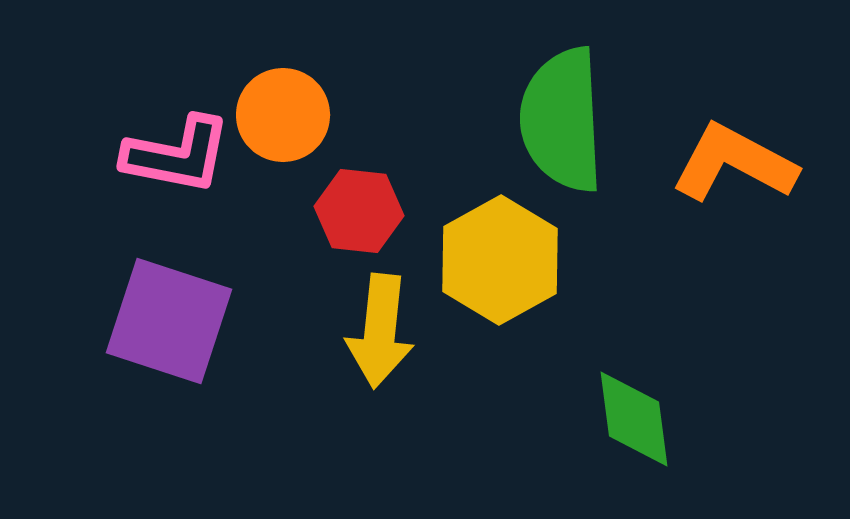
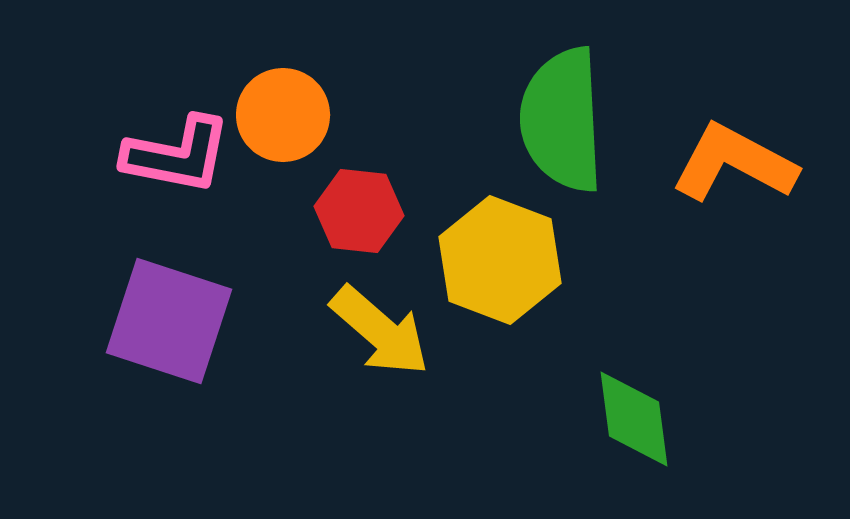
yellow hexagon: rotated 10 degrees counterclockwise
yellow arrow: rotated 55 degrees counterclockwise
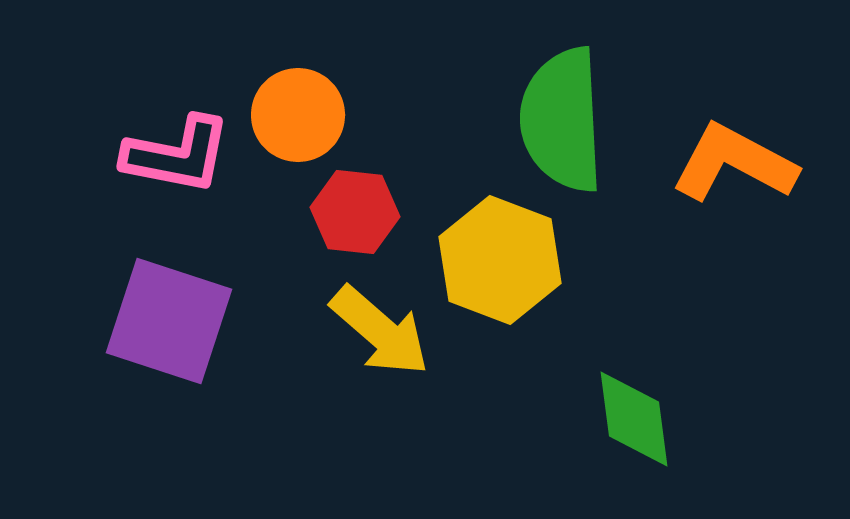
orange circle: moved 15 px right
red hexagon: moved 4 px left, 1 px down
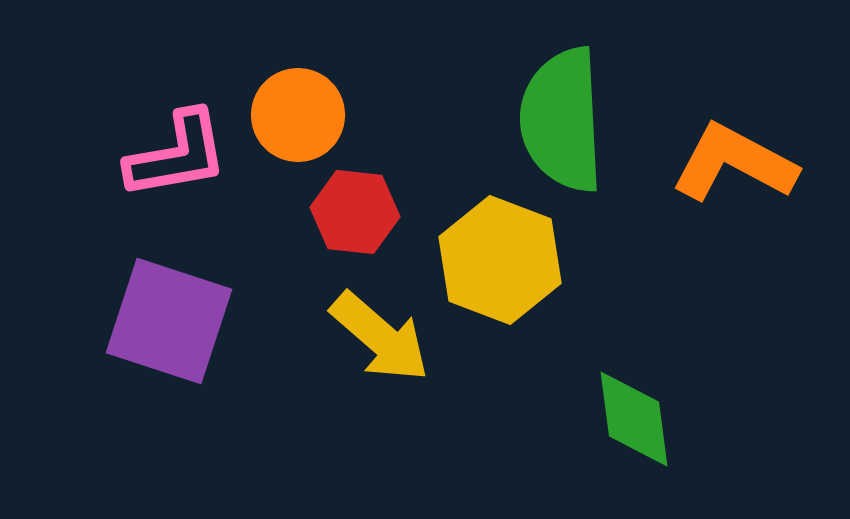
pink L-shape: rotated 21 degrees counterclockwise
yellow arrow: moved 6 px down
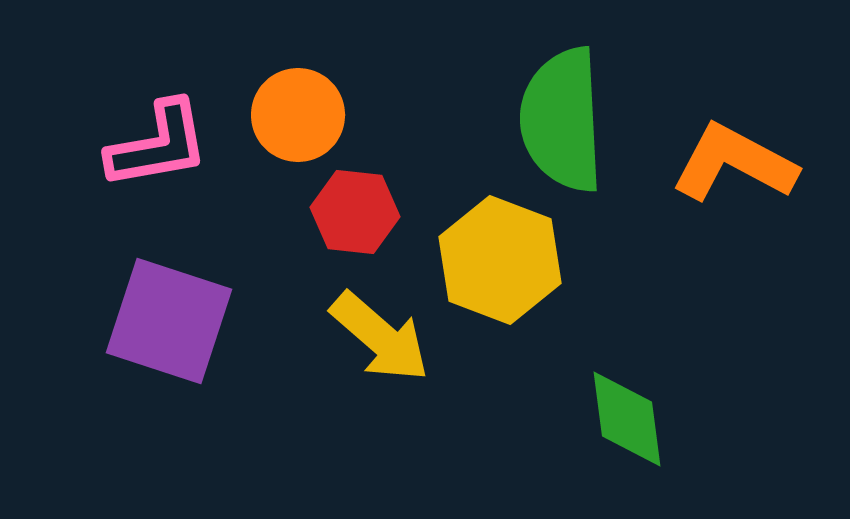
pink L-shape: moved 19 px left, 10 px up
green diamond: moved 7 px left
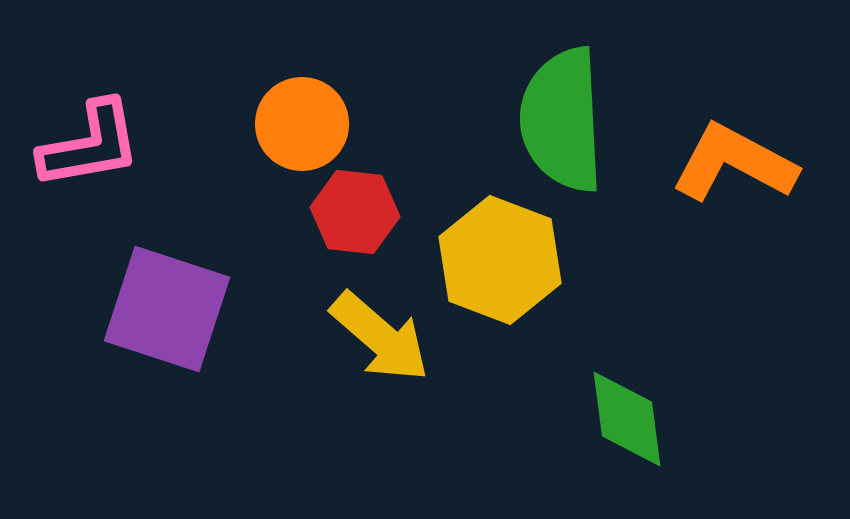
orange circle: moved 4 px right, 9 px down
pink L-shape: moved 68 px left
purple square: moved 2 px left, 12 px up
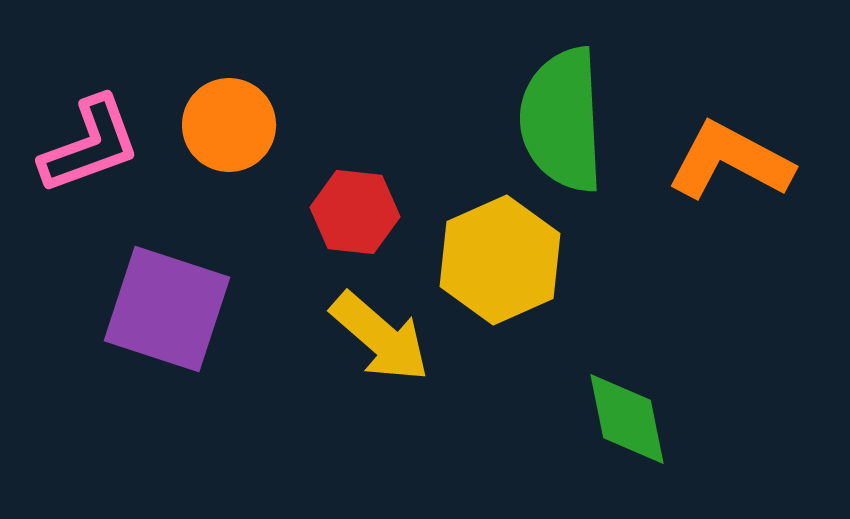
orange circle: moved 73 px left, 1 px down
pink L-shape: rotated 10 degrees counterclockwise
orange L-shape: moved 4 px left, 2 px up
yellow hexagon: rotated 15 degrees clockwise
green diamond: rotated 4 degrees counterclockwise
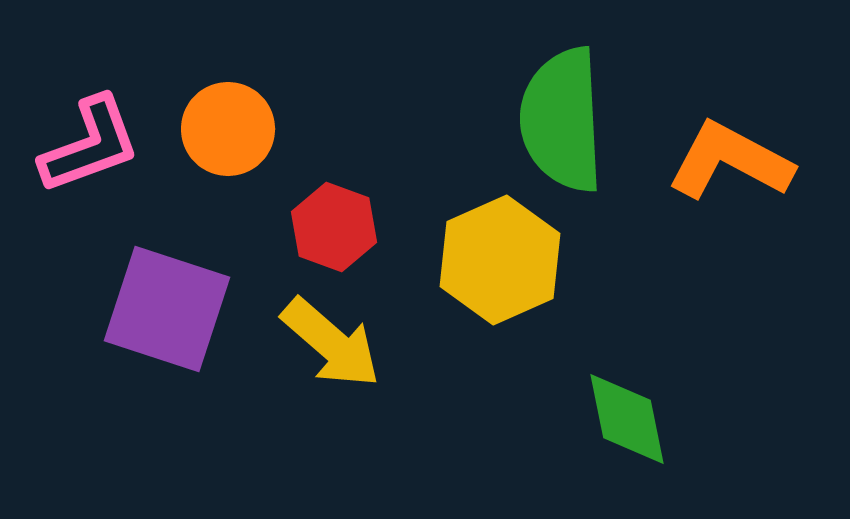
orange circle: moved 1 px left, 4 px down
red hexagon: moved 21 px left, 15 px down; rotated 14 degrees clockwise
yellow arrow: moved 49 px left, 6 px down
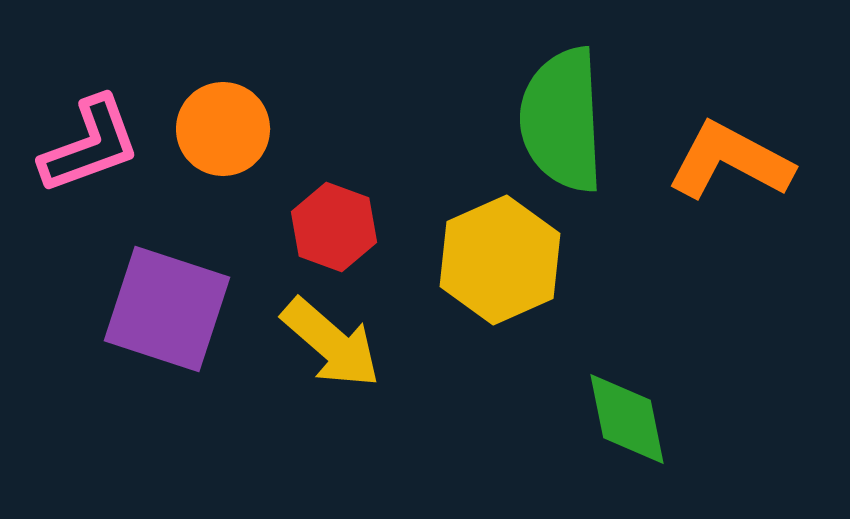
orange circle: moved 5 px left
